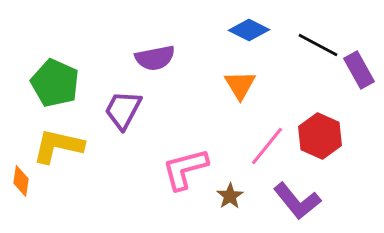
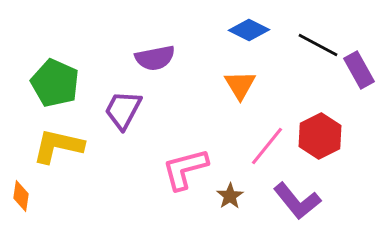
red hexagon: rotated 9 degrees clockwise
orange diamond: moved 15 px down
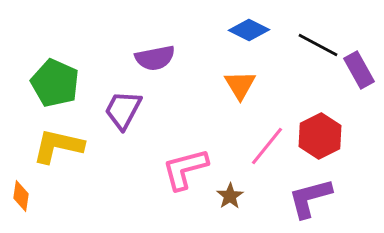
purple L-shape: moved 13 px right, 3 px up; rotated 114 degrees clockwise
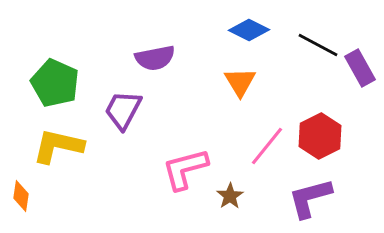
purple rectangle: moved 1 px right, 2 px up
orange triangle: moved 3 px up
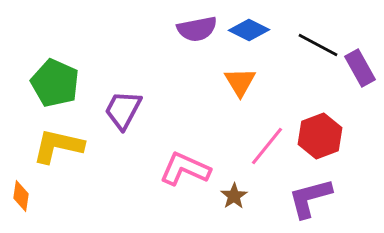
purple semicircle: moved 42 px right, 29 px up
red hexagon: rotated 6 degrees clockwise
pink L-shape: rotated 39 degrees clockwise
brown star: moved 4 px right
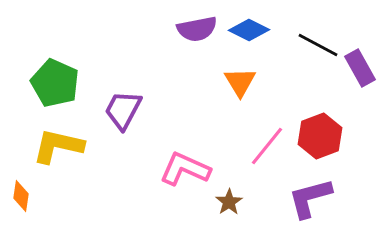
brown star: moved 5 px left, 6 px down
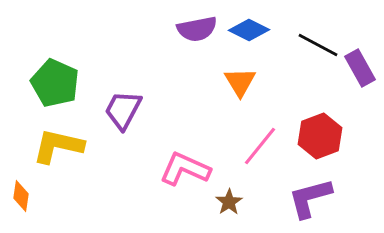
pink line: moved 7 px left
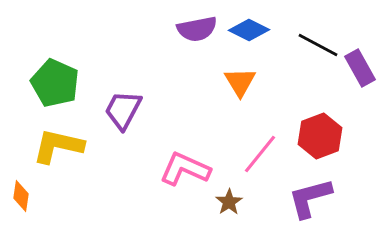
pink line: moved 8 px down
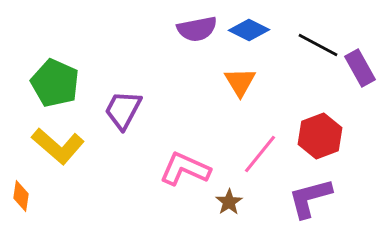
yellow L-shape: rotated 152 degrees counterclockwise
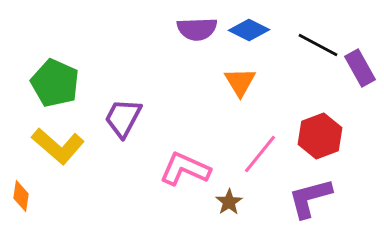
purple semicircle: rotated 9 degrees clockwise
purple trapezoid: moved 8 px down
